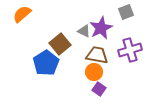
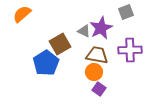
brown square: rotated 10 degrees clockwise
purple cross: rotated 15 degrees clockwise
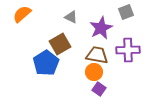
gray triangle: moved 13 px left, 14 px up
purple cross: moved 2 px left
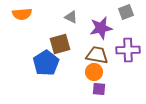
orange semicircle: rotated 144 degrees counterclockwise
purple star: rotated 15 degrees clockwise
brown square: rotated 15 degrees clockwise
purple square: rotated 32 degrees counterclockwise
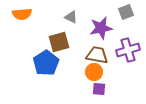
brown square: moved 1 px left, 2 px up
purple cross: rotated 15 degrees counterclockwise
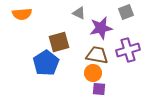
gray triangle: moved 8 px right, 4 px up
orange circle: moved 1 px left, 1 px down
